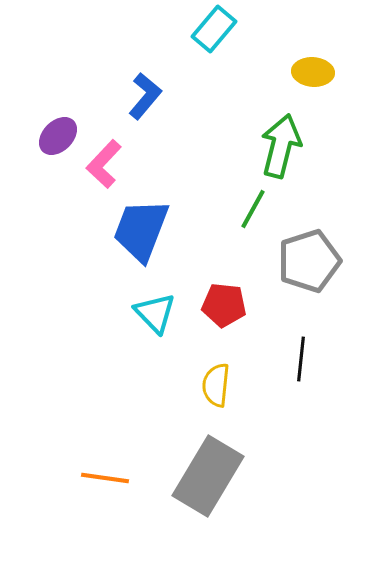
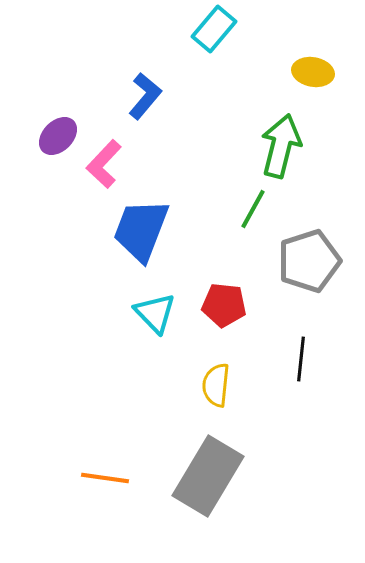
yellow ellipse: rotated 6 degrees clockwise
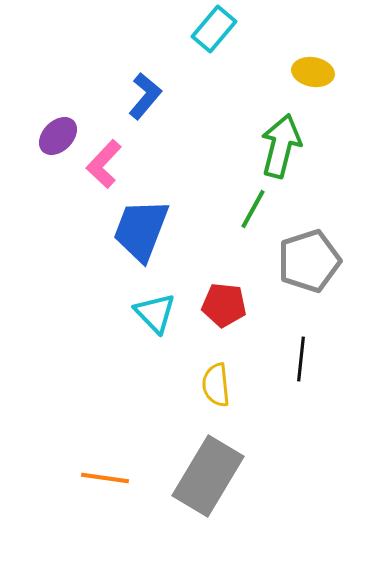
yellow semicircle: rotated 12 degrees counterclockwise
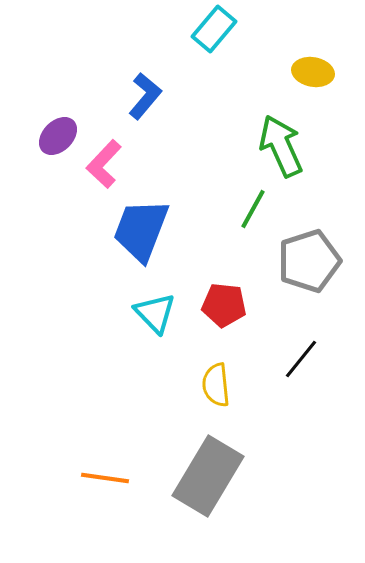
green arrow: rotated 38 degrees counterclockwise
black line: rotated 33 degrees clockwise
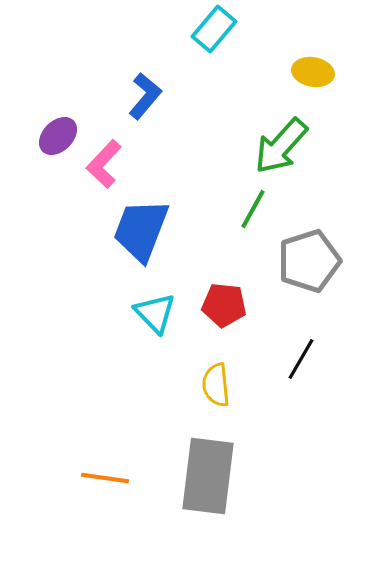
green arrow: rotated 114 degrees counterclockwise
black line: rotated 9 degrees counterclockwise
gray rectangle: rotated 24 degrees counterclockwise
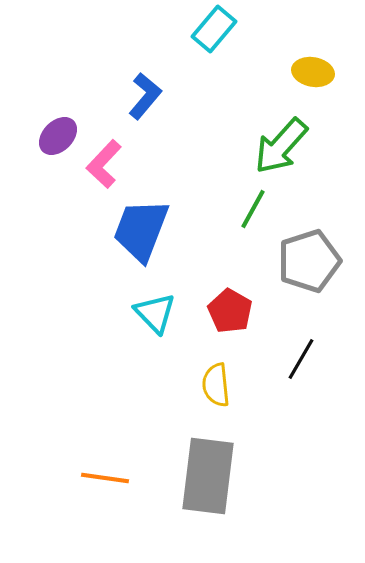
red pentagon: moved 6 px right, 6 px down; rotated 24 degrees clockwise
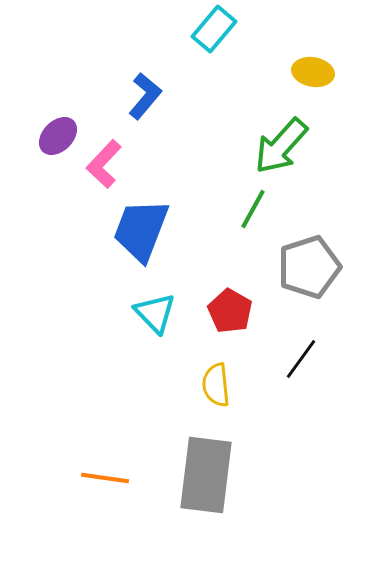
gray pentagon: moved 6 px down
black line: rotated 6 degrees clockwise
gray rectangle: moved 2 px left, 1 px up
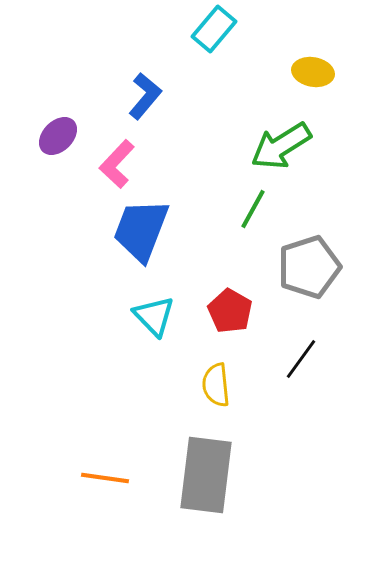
green arrow: rotated 16 degrees clockwise
pink L-shape: moved 13 px right
cyan triangle: moved 1 px left, 3 px down
